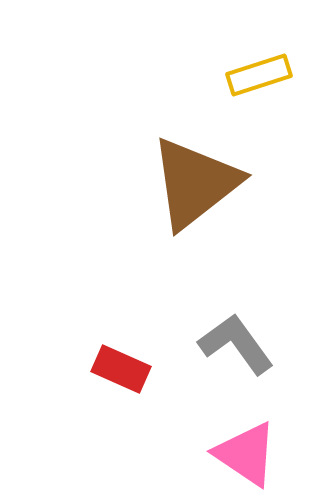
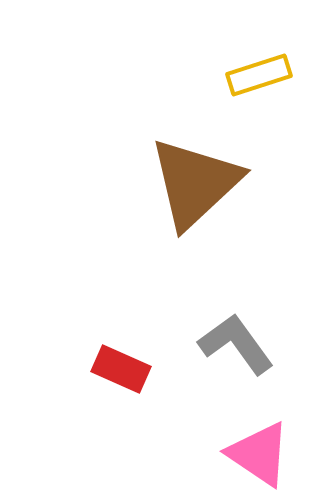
brown triangle: rotated 5 degrees counterclockwise
pink triangle: moved 13 px right
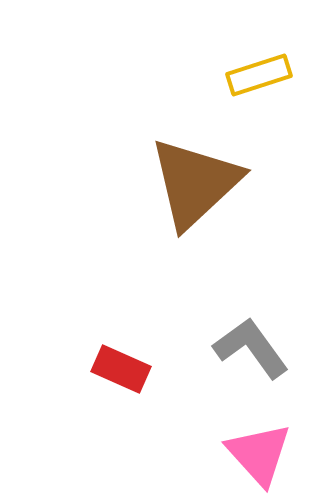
gray L-shape: moved 15 px right, 4 px down
pink triangle: rotated 14 degrees clockwise
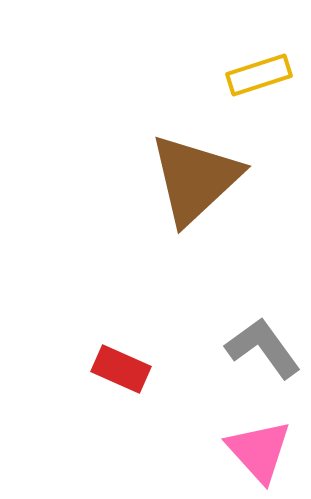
brown triangle: moved 4 px up
gray L-shape: moved 12 px right
pink triangle: moved 3 px up
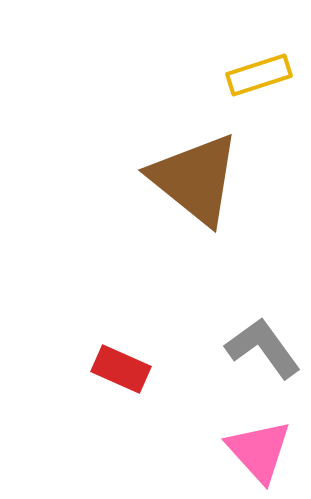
brown triangle: rotated 38 degrees counterclockwise
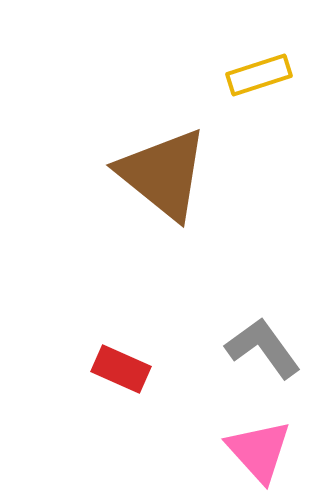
brown triangle: moved 32 px left, 5 px up
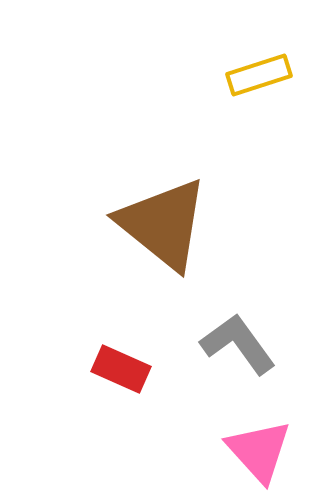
brown triangle: moved 50 px down
gray L-shape: moved 25 px left, 4 px up
